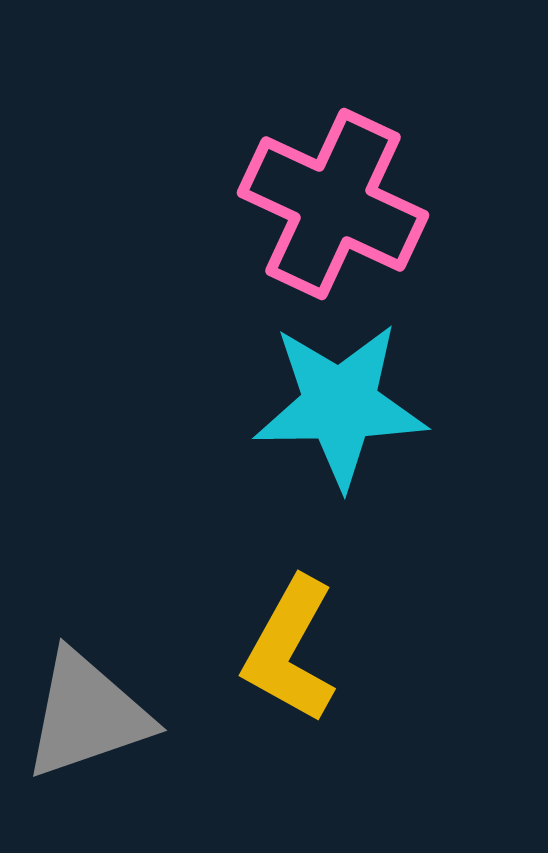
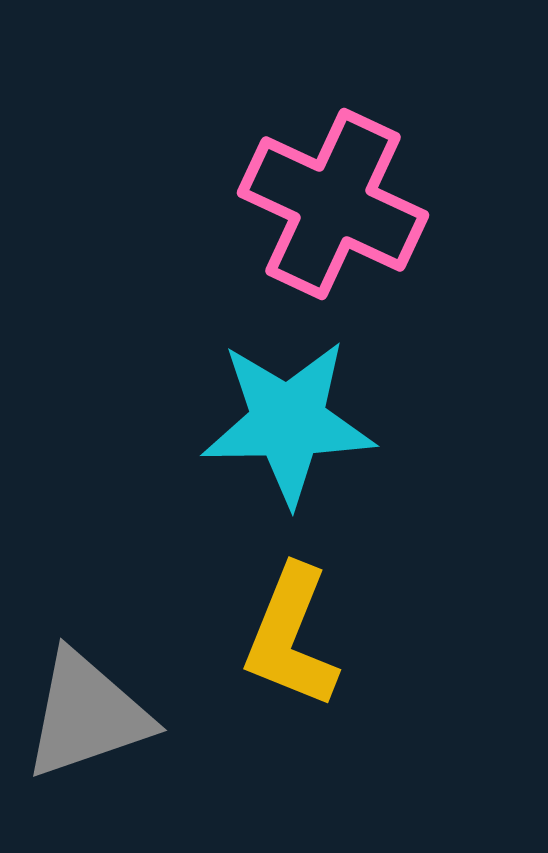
cyan star: moved 52 px left, 17 px down
yellow L-shape: moved 1 px right, 13 px up; rotated 7 degrees counterclockwise
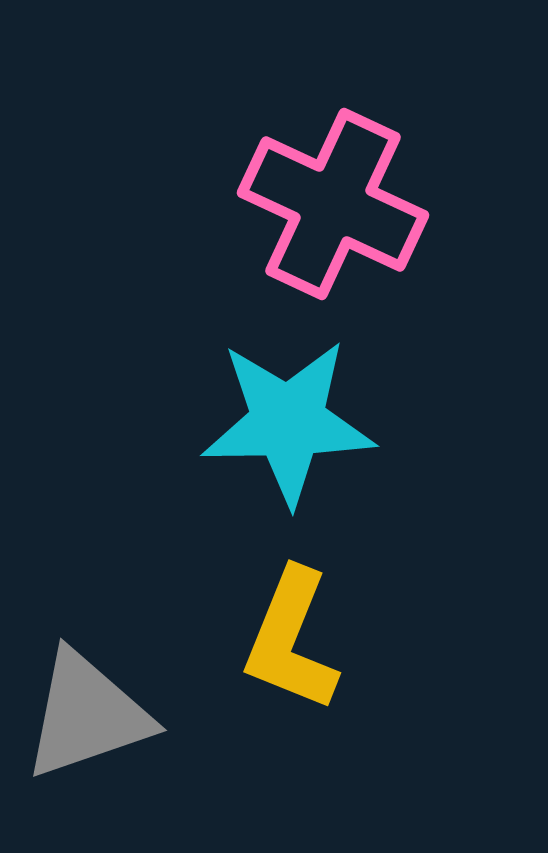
yellow L-shape: moved 3 px down
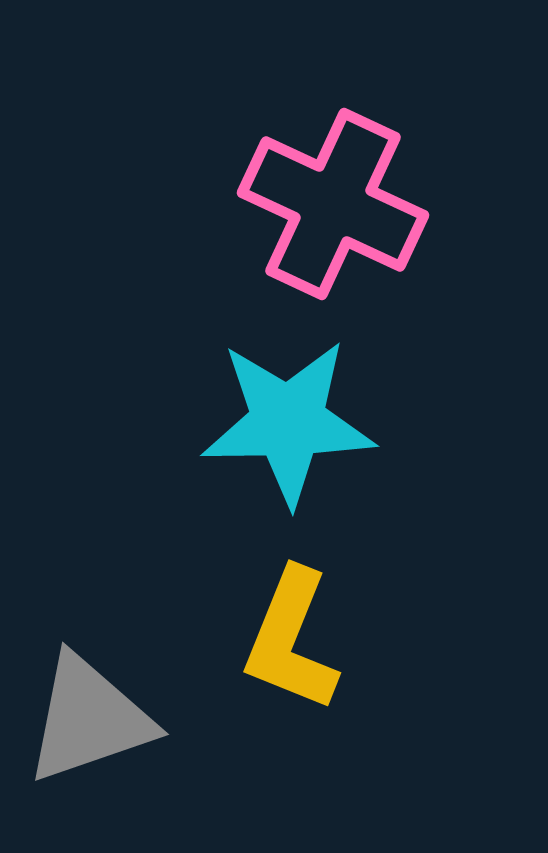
gray triangle: moved 2 px right, 4 px down
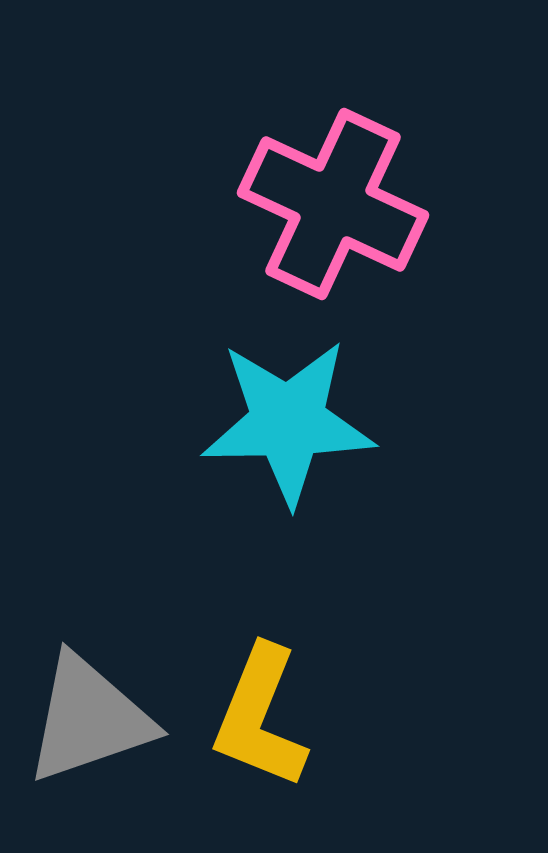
yellow L-shape: moved 31 px left, 77 px down
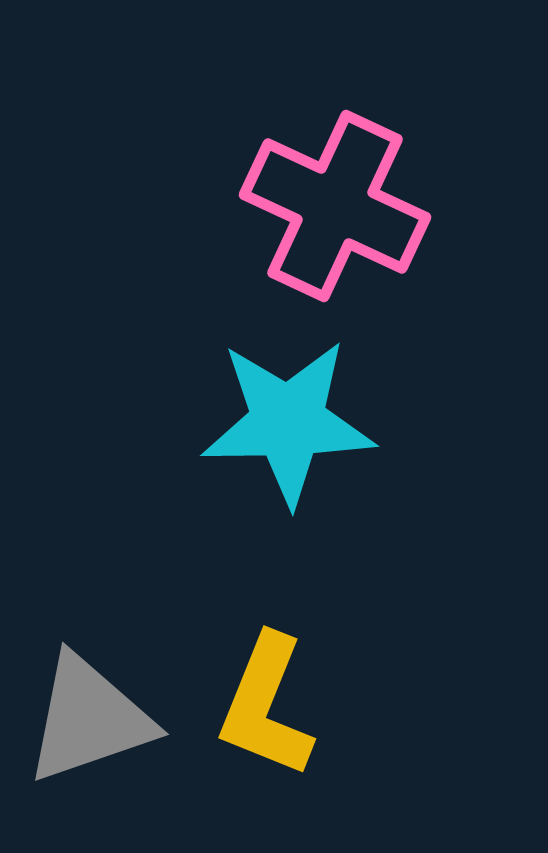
pink cross: moved 2 px right, 2 px down
yellow L-shape: moved 6 px right, 11 px up
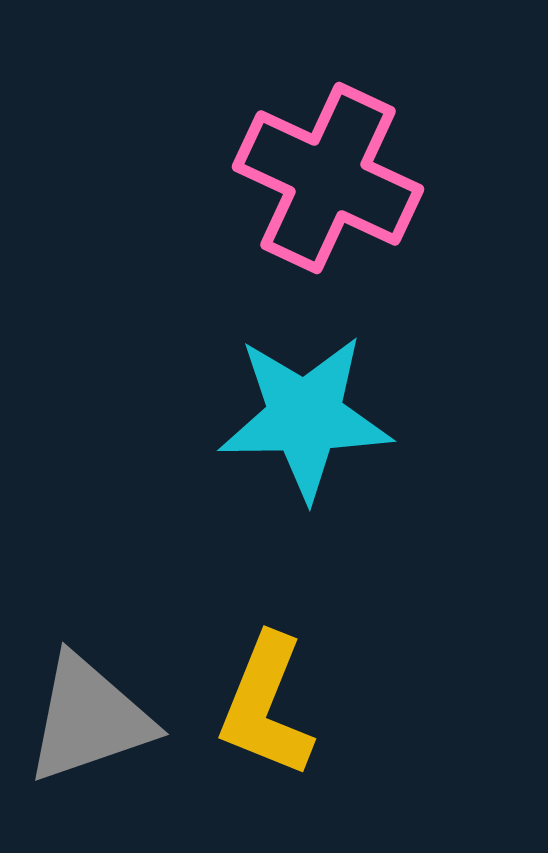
pink cross: moved 7 px left, 28 px up
cyan star: moved 17 px right, 5 px up
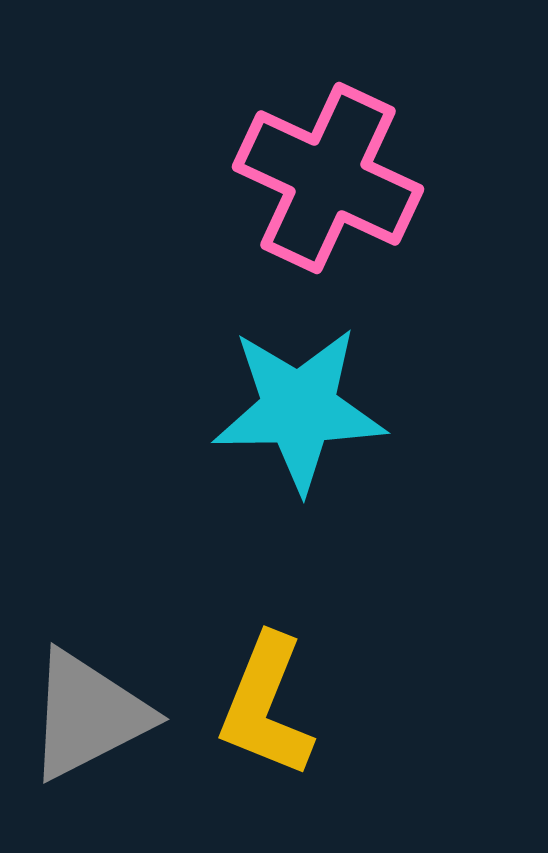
cyan star: moved 6 px left, 8 px up
gray triangle: moved 1 px left, 4 px up; rotated 8 degrees counterclockwise
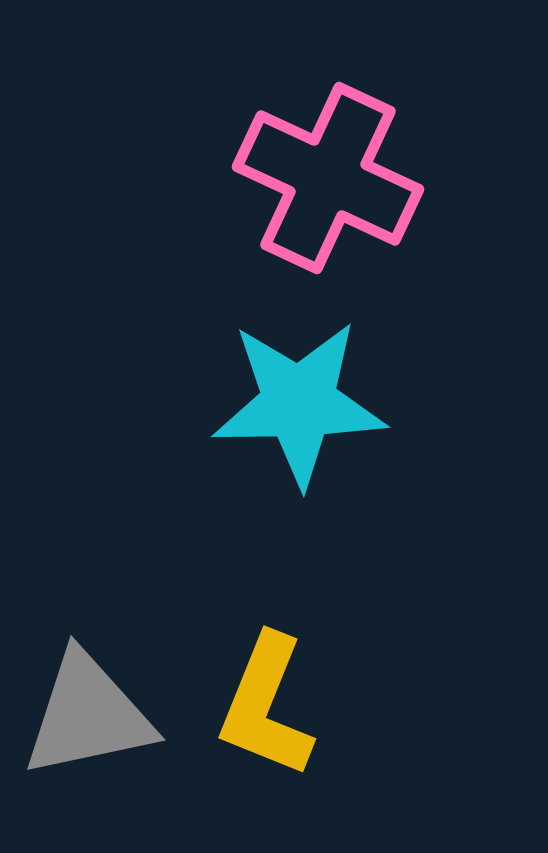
cyan star: moved 6 px up
gray triangle: rotated 15 degrees clockwise
